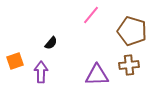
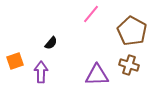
pink line: moved 1 px up
brown pentagon: rotated 12 degrees clockwise
brown cross: rotated 24 degrees clockwise
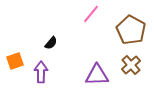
brown pentagon: moved 1 px left, 1 px up
brown cross: moved 2 px right; rotated 30 degrees clockwise
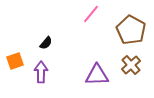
black semicircle: moved 5 px left
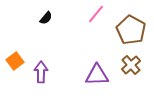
pink line: moved 5 px right
black semicircle: moved 25 px up
orange square: rotated 18 degrees counterclockwise
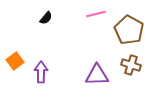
pink line: rotated 36 degrees clockwise
brown pentagon: moved 2 px left
brown cross: rotated 30 degrees counterclockwise
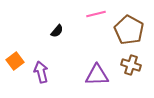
black semicircle: moved 11 px right, 13 px down
purple arrow: rotated 15 degrees counterclockwise
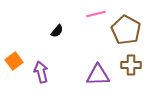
brown pentagon: moved 3 px left
orange square: moved 1 px left
brown cross: rotated 18 degrees counterclockwise
purple triangle: moved 1 px right
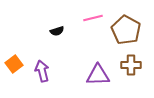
pink line: moved 3 px left, 4 px down
black semicircle: rotated 32 degrees clockwise
orange square: moved 3 px down
purple arrow: moved 1 px right, 1 px up
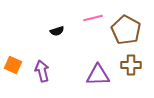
orange square: moved 1 px left, 1 px down; rotated 30 degrees counterclockwise
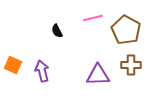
black semicircle: rotated 80 degrees clockwise
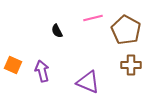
purple triangle: moved 10 px left, 7 px down; rotated 25 degrees clockwise
